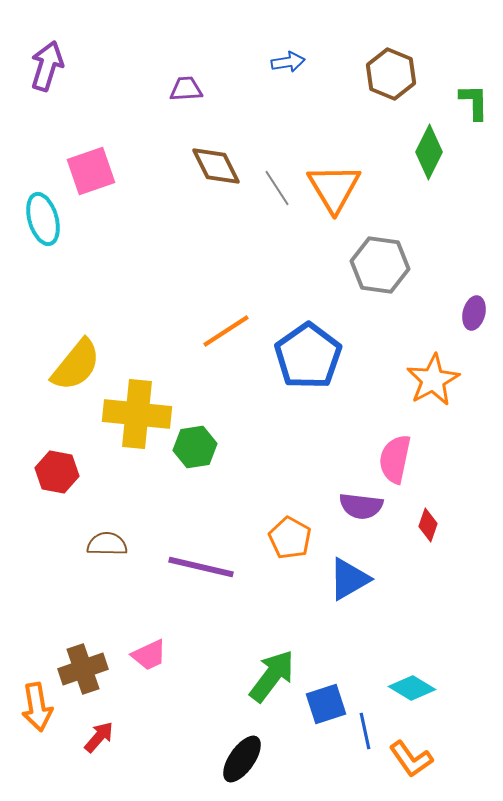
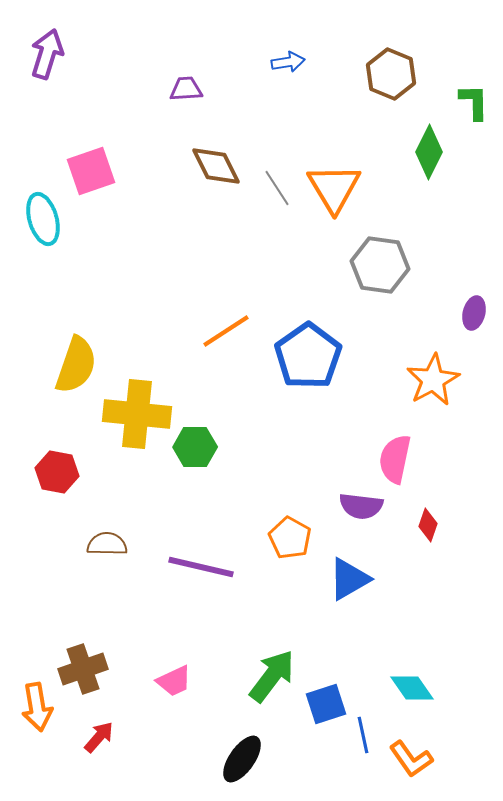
purple arrow: moved 12 px up
yellow semicircle: rotated 20 degrees counterclockwise
green hexagon: rotated 9 degrees clockwise
pink trapezoid: moved 25 px right, 26 px down
cyan diamond: rotated 24 degrees clockwise
blue line: moved 2 px left, 4 px down
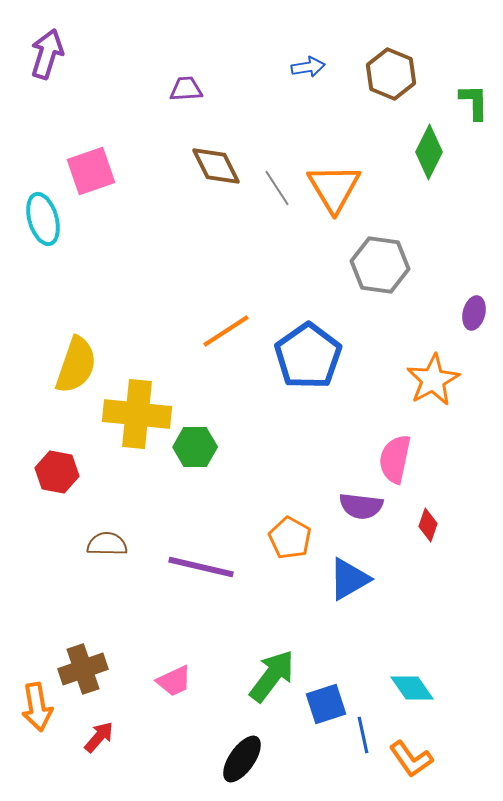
blue arrow: moved 20 px right, 5 px down
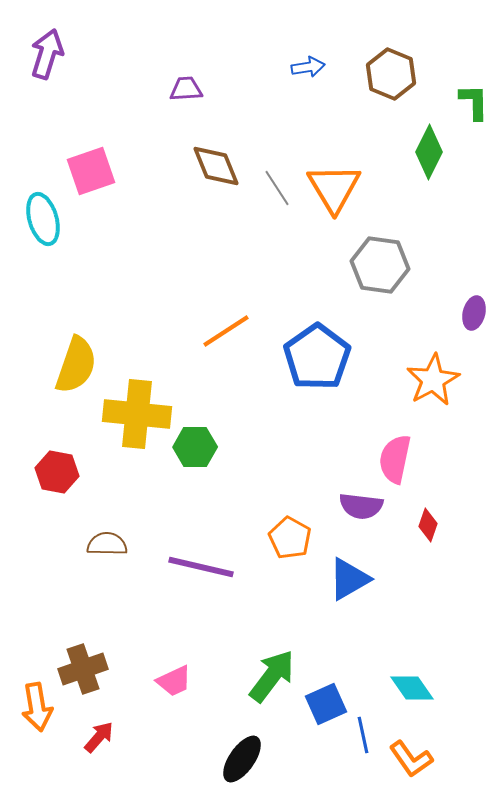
brown diamond: rotated 4 degrees clockwise
blue pentagon: moved 9 px right, 1 px down
blue square: rotated 6 degrees counterclockwise
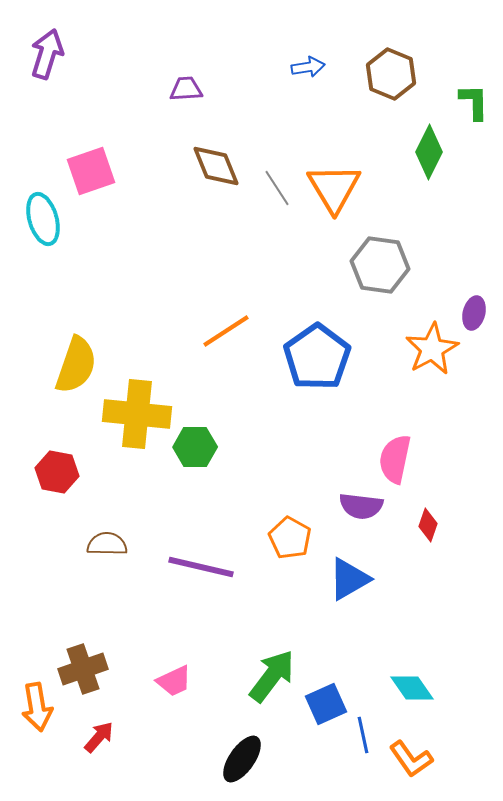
orange star: moved 1 px left, 31 px up
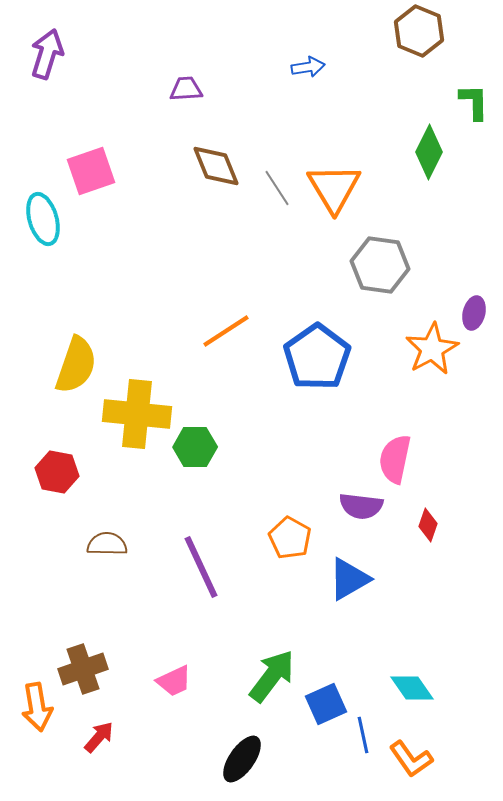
brown hexagon: moved 28 px right, 43 px up
purple line: rotated 52 degrees clockwise
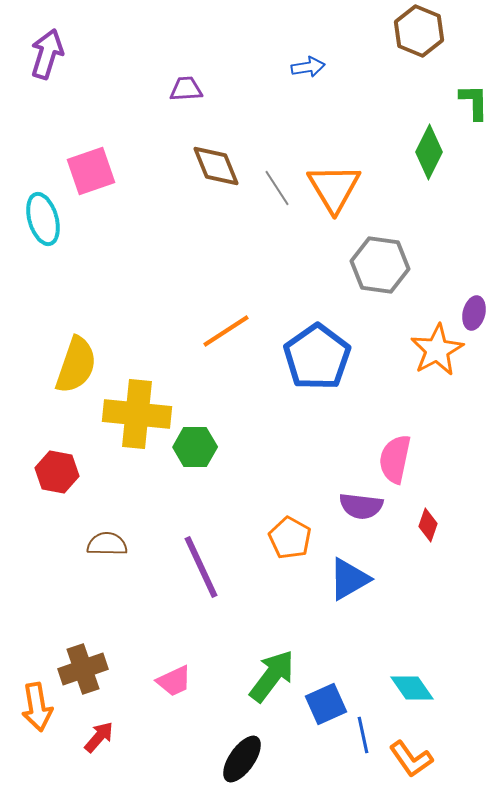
orange star: moved 5 px right, 1 px down
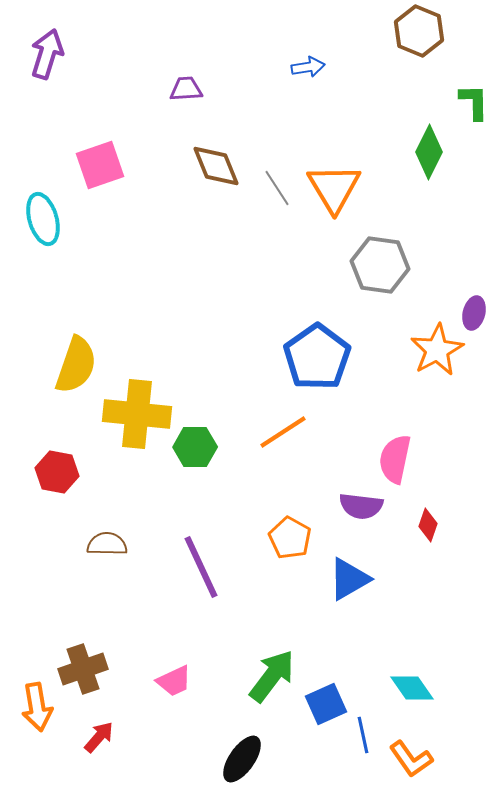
pink square: moved 9 px right, 6 px up
orange line: moved 57 px right, 101 px down
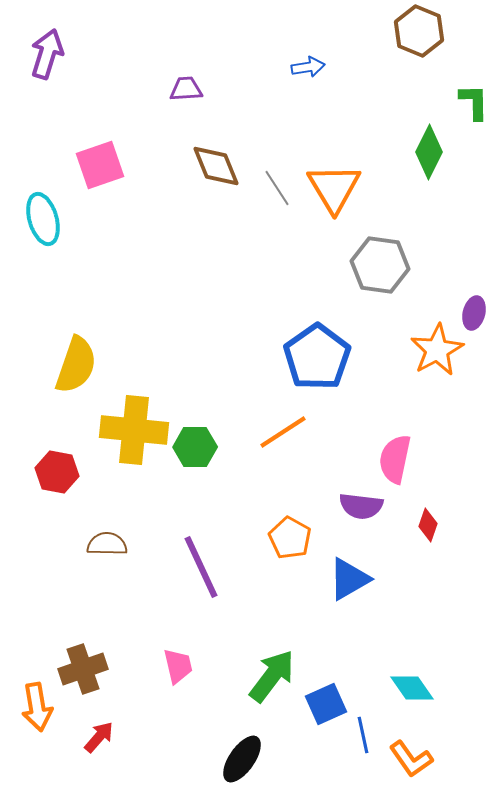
yellow cross: moved 3 px left, 16 px down
pink trapezoid: moved 4 px right, 15 px up; rotated 78 degrees counterclockwise
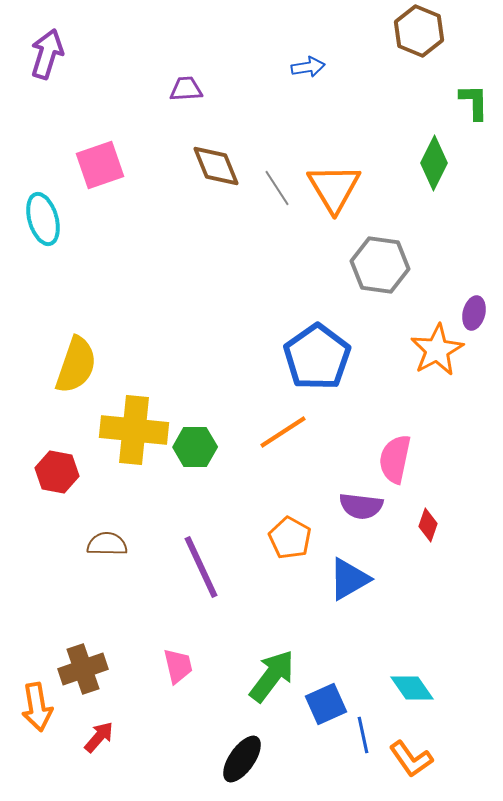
green diamond: moved 5 px right, 11 px down
